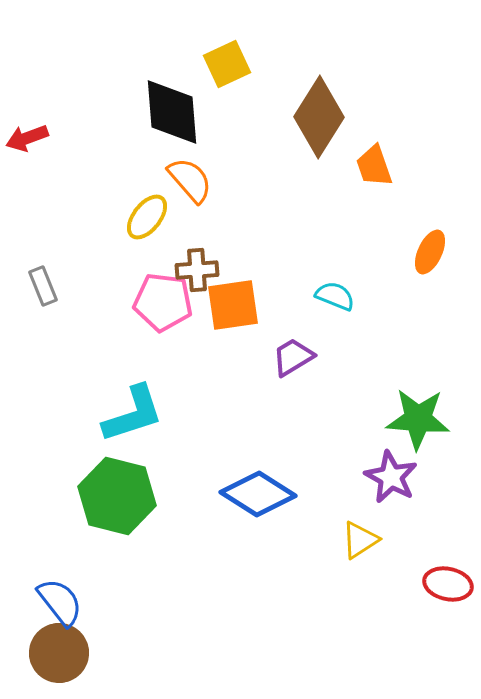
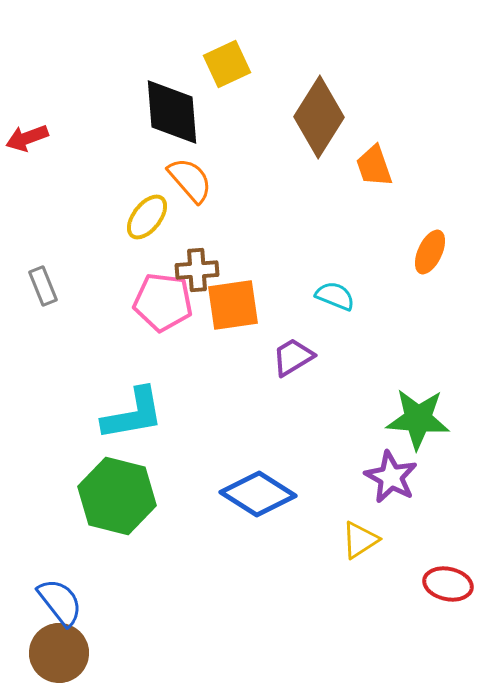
cyan L-shape: rotated 8 degrees clockwise
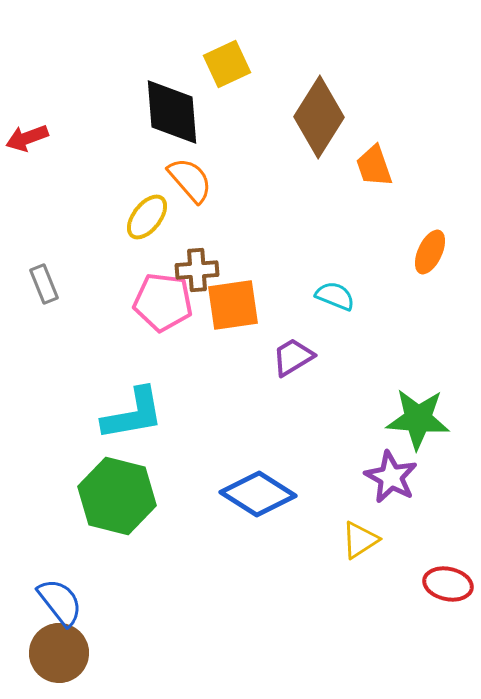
gray rectangle: moved 1 px right, 2 px up
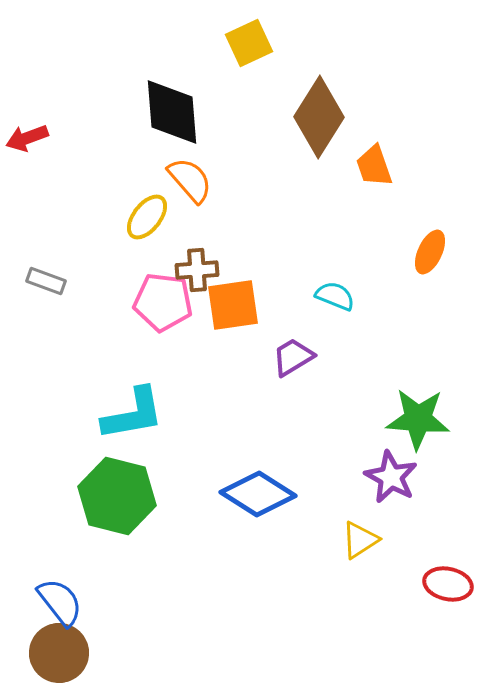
yellow square: moved 22 px right, 21 px up
gray rectangle: moved 2 px right, 3 px up; rotated 48 degrees counterclockwise
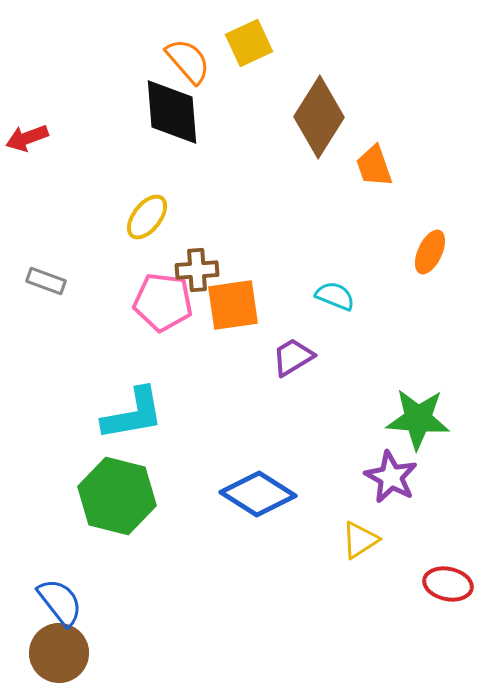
orange semicircle: moved 2 px left, 119 px up
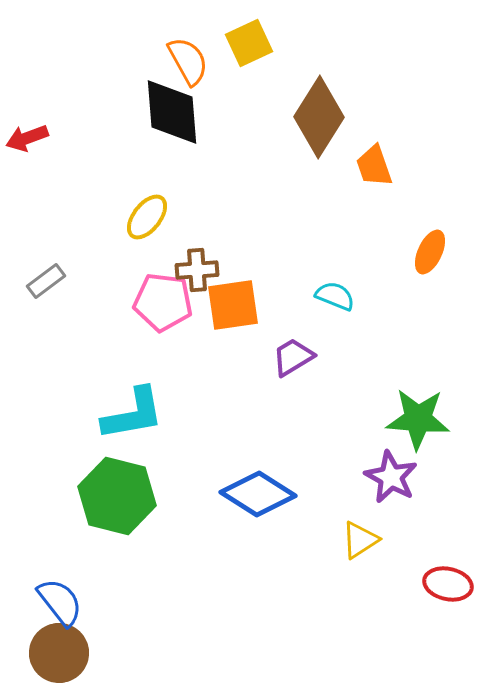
orange semicircle: rotated 12 degrees clockwise
gray rectangle: rotated 57 degrees counterclockwise
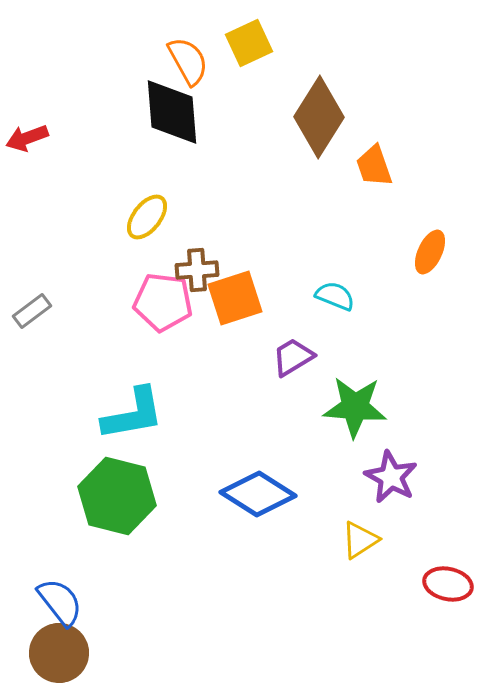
gray rectangle: moved 14 px left, 30 px down
orange square: moved 2 px right, 7 px up; rotated 10 degrees counterclockwise
green star: moved 63 px left, 12 px up
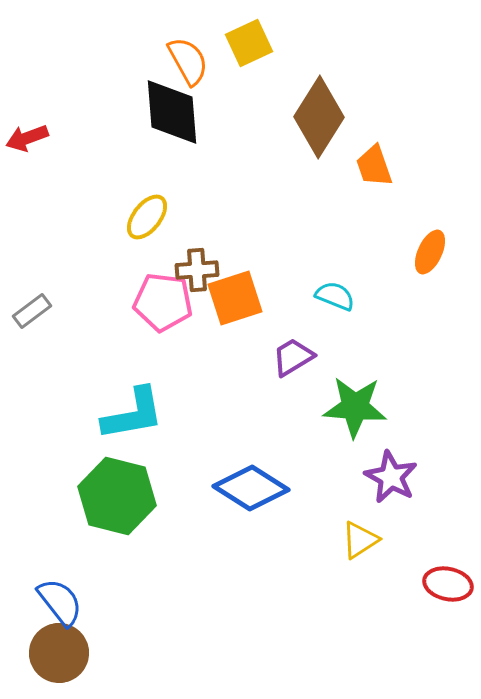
blue diamond: moved 7 px left, 6 px up
